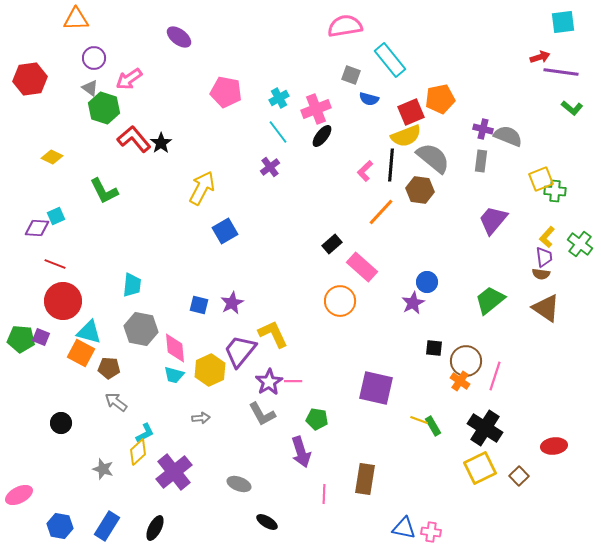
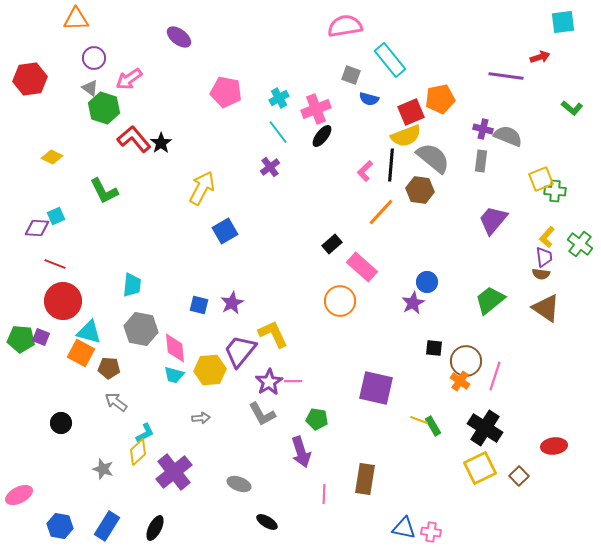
purple line at (561, 72): moved 55 px left, 4 px down
yellow hexagon at (210, 370): rotated 20 degrees clockwise
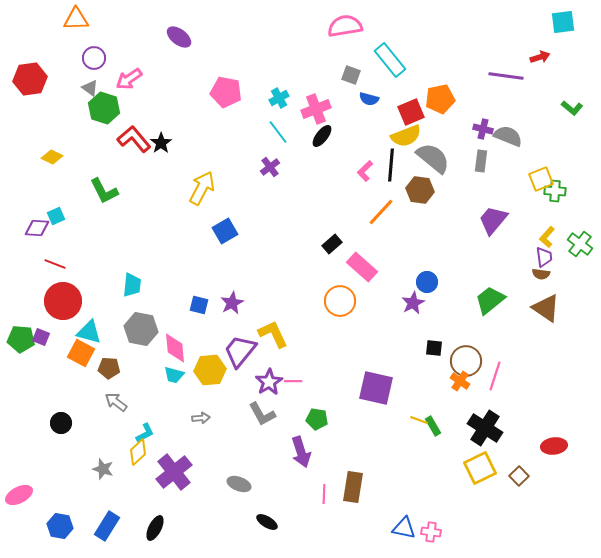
brown rectangle at (365, 479): moved 12 px left, 8 px down
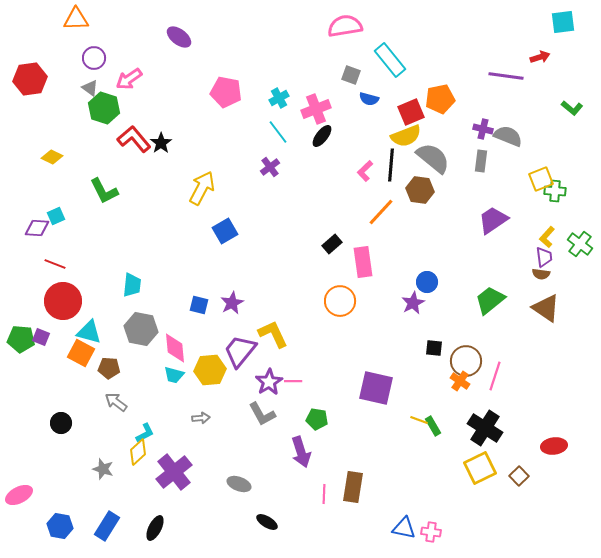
purple trapezoid at (493, 220): rotated 16 degrees clockwise
pink rectangle at (362, 267): moved 1 px right, 5 px up; rotated 40 degrees clockwise
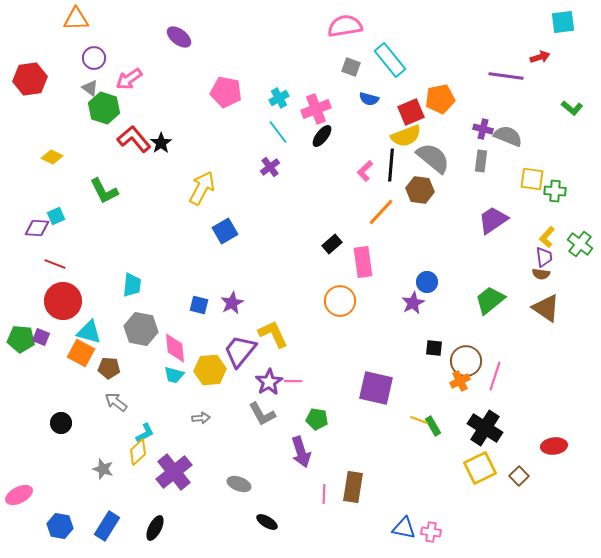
gray square at (351, 75): moved 8 px up
yellow square at (541, 179): moved 9 px left; rotated 30 degrees clockwise
orange cross at (460, 381): rotated 30 degrees clockwise
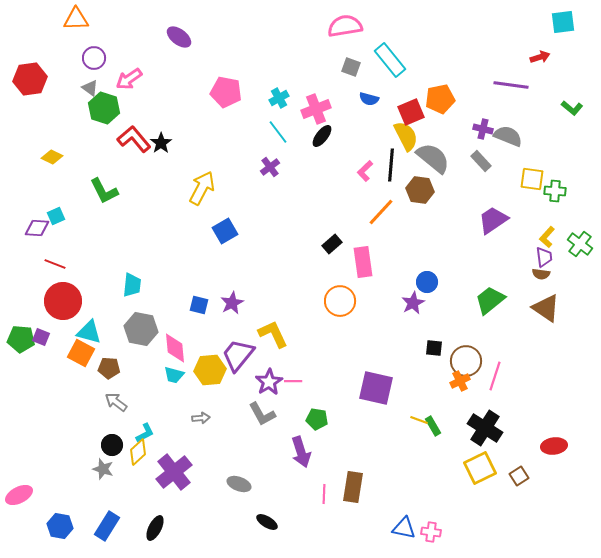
purple line at (506, 76): moved 5 px right, 9 px down
yellow semicircle at (406, 136): rotated 96 degrees counterclockwise
gray rectangle at (481, 161): rotated 50 degrees counterclockwise
purple trapezoid at (240, 351): moved 2 px left, 4 px down
black circle at (61, 423): moved 51 px right, 22 px down
brown square at (519, 476): rotated 12 degrees clockwise
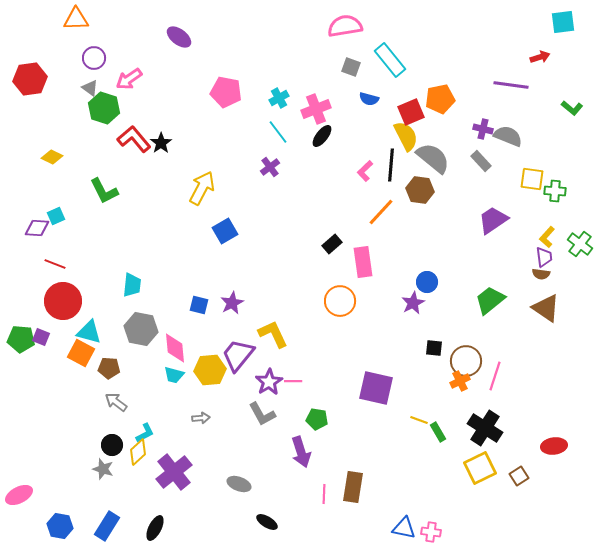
green rectangle at (433, 426): moved 5 px right, 6 px down
